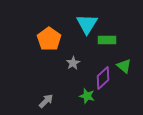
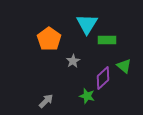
gray star: moved 2 px up
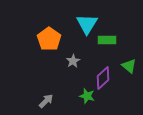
green triangle: moved 5 px right
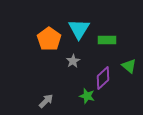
cyan triangle: moved 8 px left, 5 px down
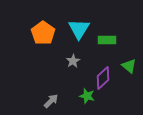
orange pentagon: moved 6 px left, 6 px up
gray arrow: moved 5 px right
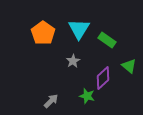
green rectangle: rotated 36 degrees clockwise
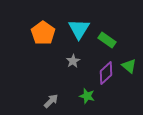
purple diamond: moved 3 px right, 5 px up
